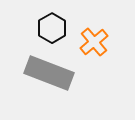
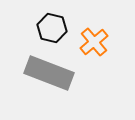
black hexagon: rotated 16 degrees counterclockwise
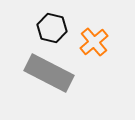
gray rectangle: rotated 6 degrees clockwise
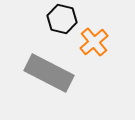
black hexagon: moved 10 px right, 9 px up
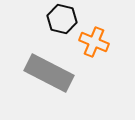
orange cross: rotated 28 degrees counterclockwise
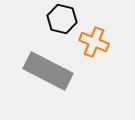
gray rectangle: moved 1 px left, 2 px up
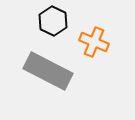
black hexagon: moved 9 px left, 2 px down; rotated 12 degrees clockwise
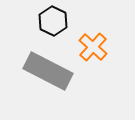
orange cross: moved 1 px left, 5 px down; rotated 20 degrees clockwise
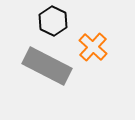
gray rectangle: moved 1 px left, 5 px up
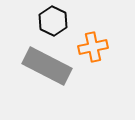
orange cross: rotated 36 degrees clockwise
